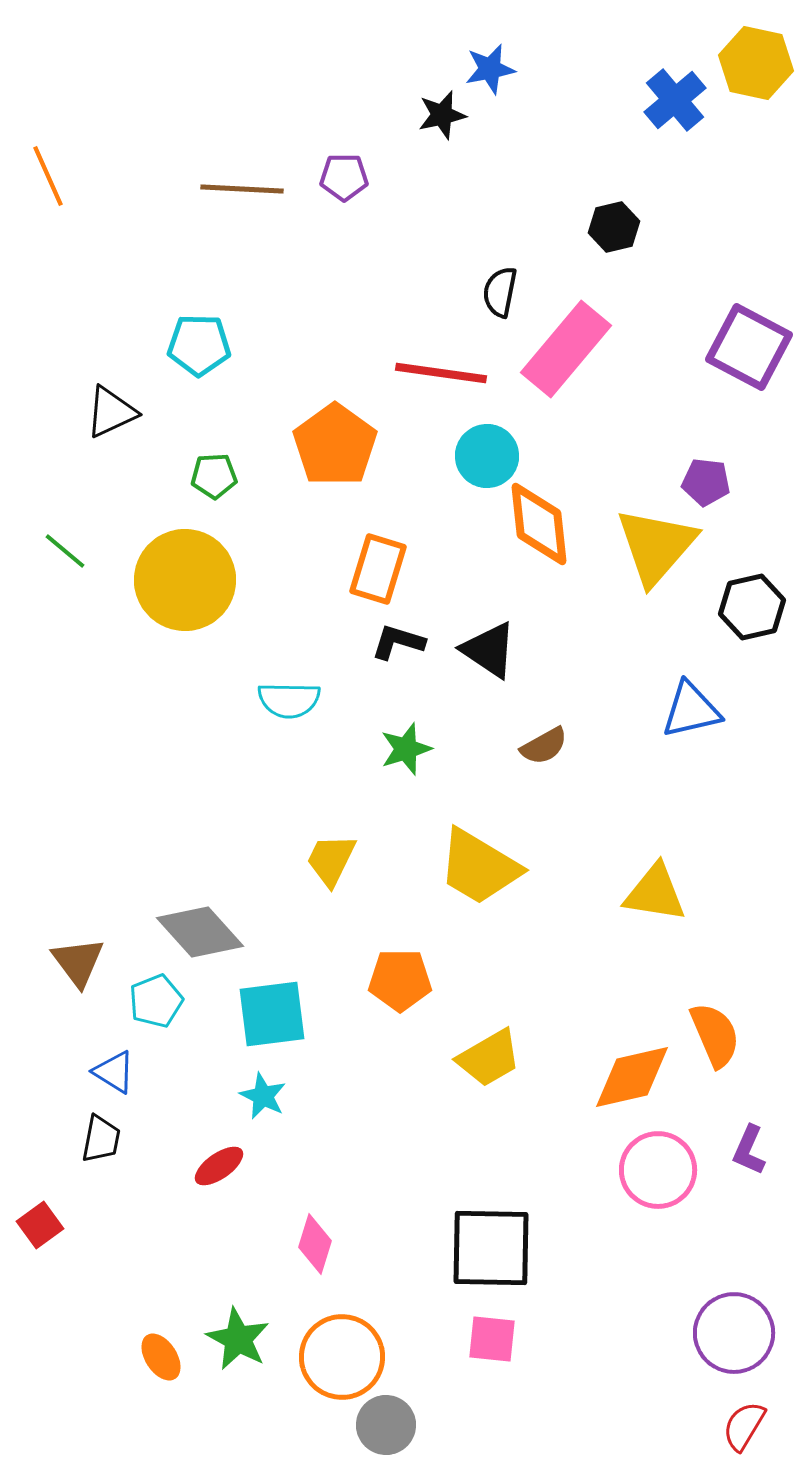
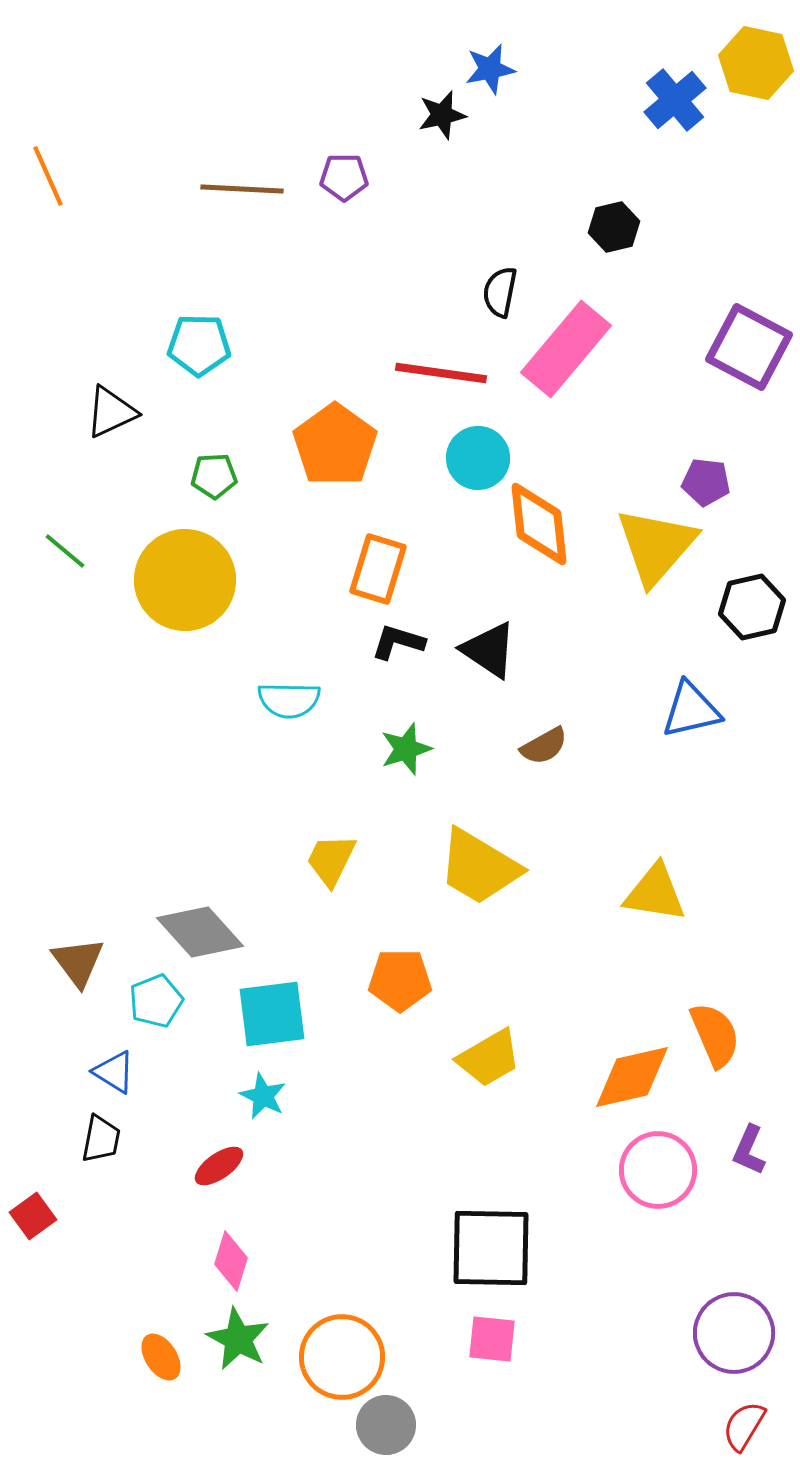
cyan circle at (487, 456): moved 9 px left, 2 px down
red square at (40, 1225): moved 7 px left, 9 px up
pink diamond at (315, 1244): moved 84 px left, 17 px down
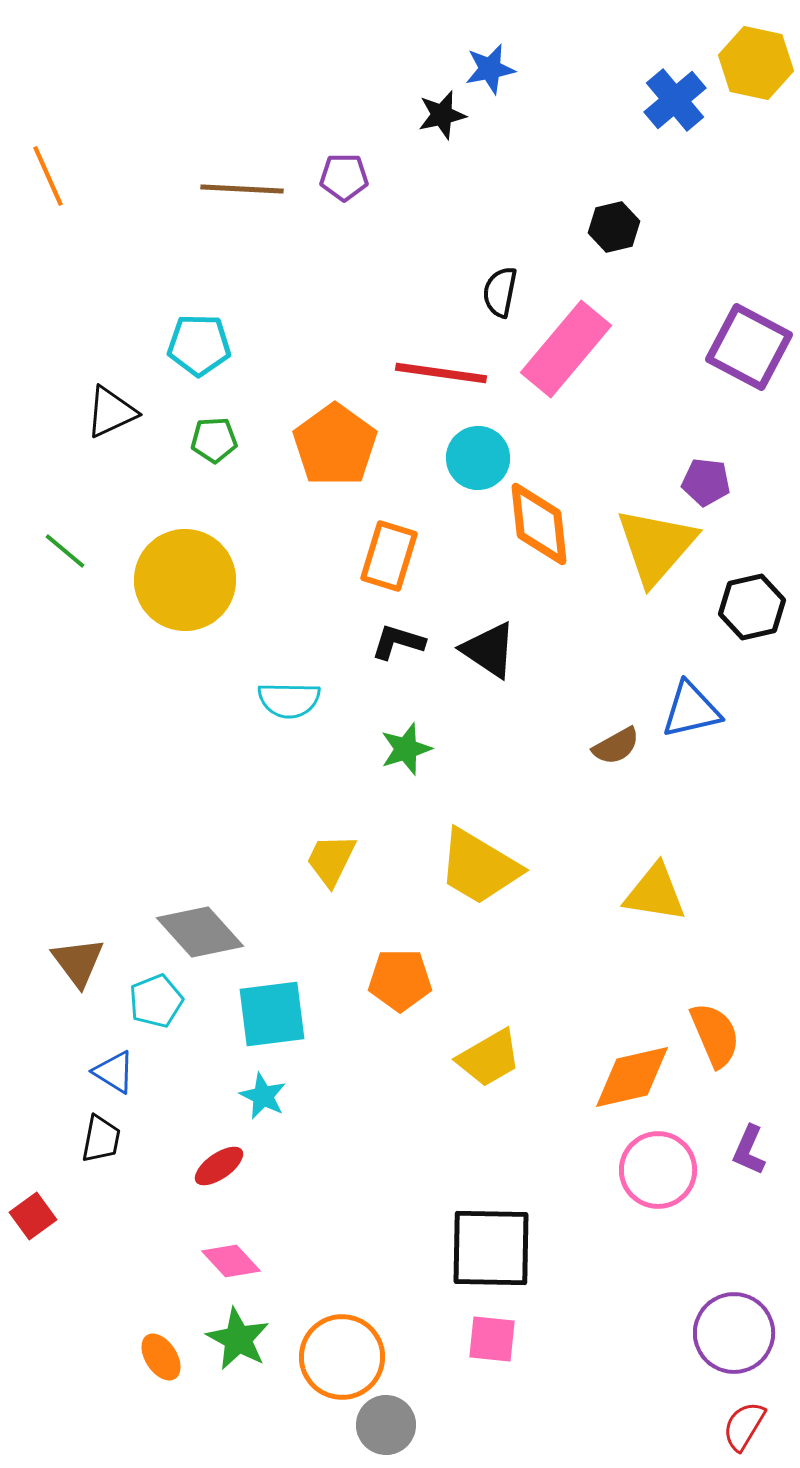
green pentagon at (214, 476): moved 36 px up
orange rectangle at (378, 569): moved 11 px right, 13 px up
brown semicircle at (544, 746): moved 72 px right
pink diamond at (231, 1261): rotated 60 degrees counterclockwise
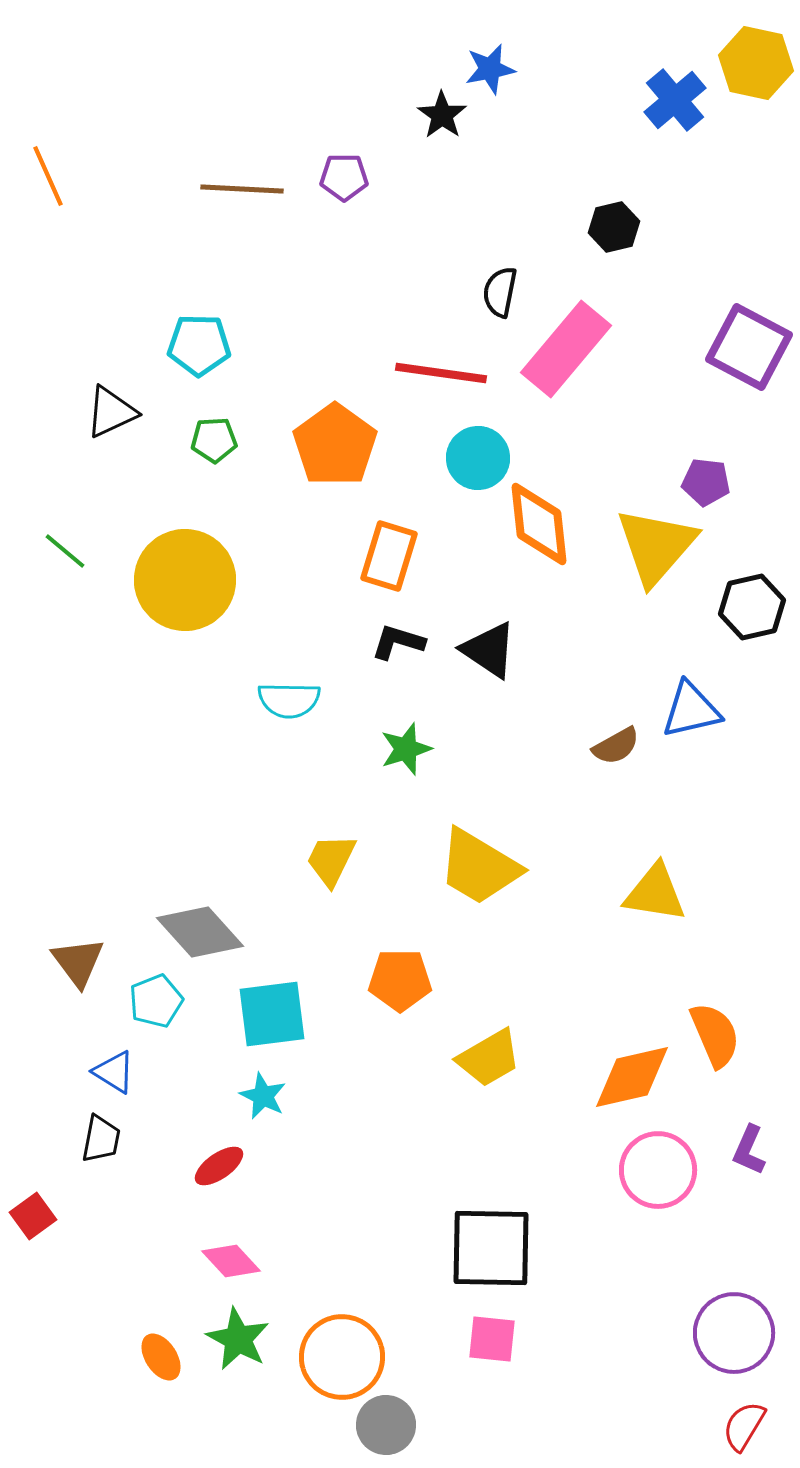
black star at (442, 115): rotated 24 degrees counterclockwise
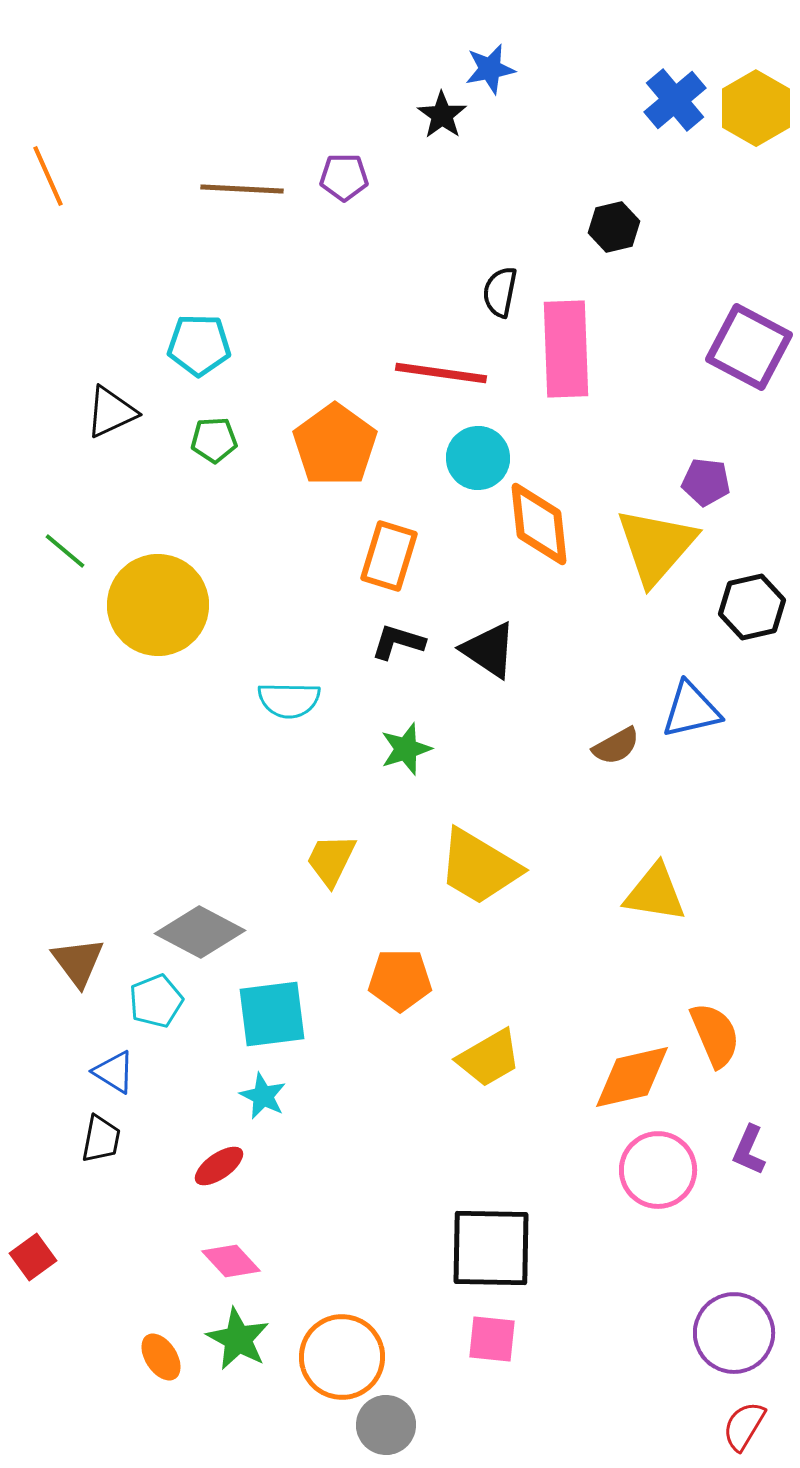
yellow hexagon at (756, 63): moved 45 px down; rotated 18 degrees clockwise
pink rectangle at (566, 349): rotated 42 degrees counterclockwise
yellow circle at (185, 580): moved 27 px left, 25 px down
gray diamond at (200, 932): rotated 20 degrees counterclockwise
red square at (33, 1216): moved 41 px down
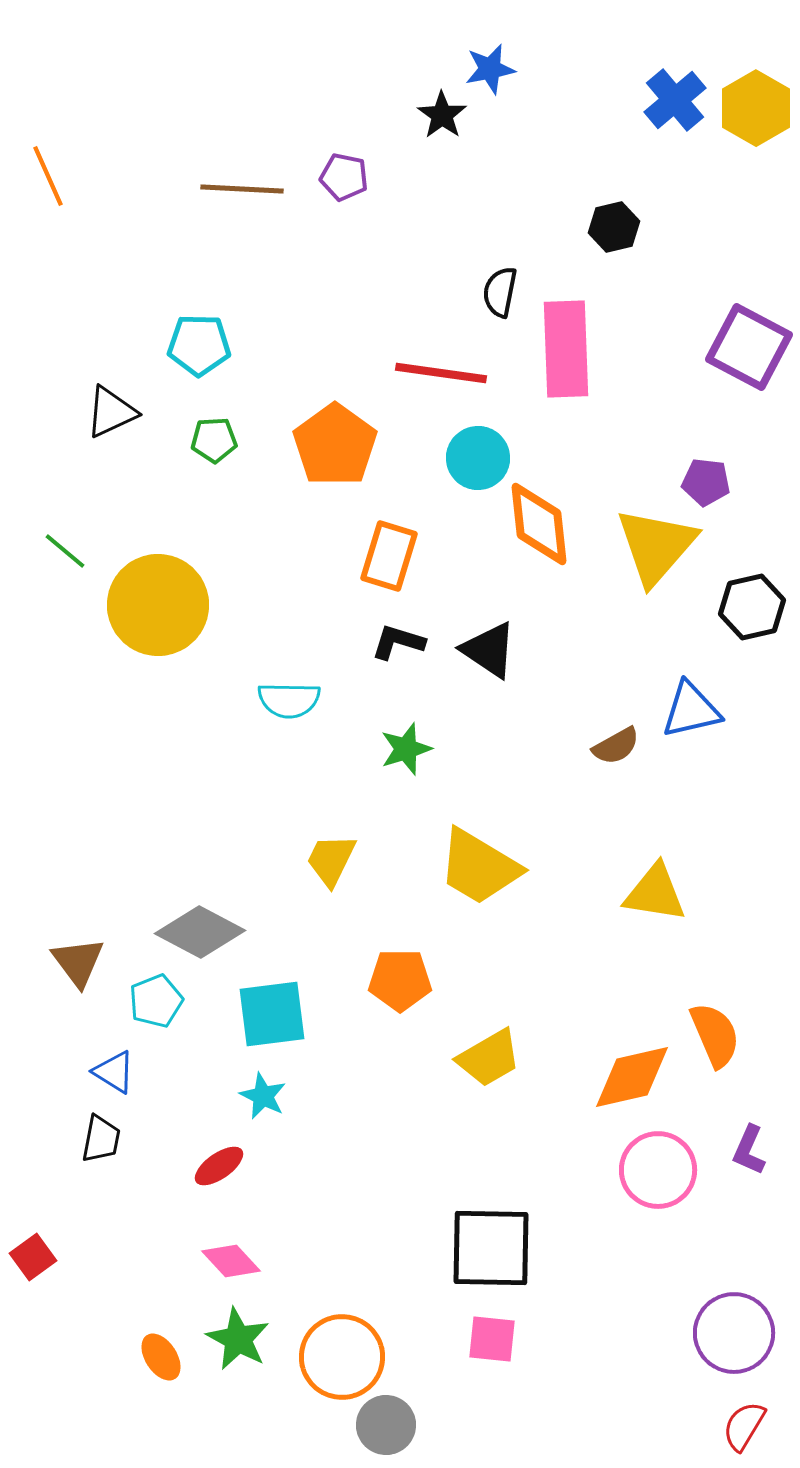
purple pentagon at (344, 177): rotated 12 degrees clockwise
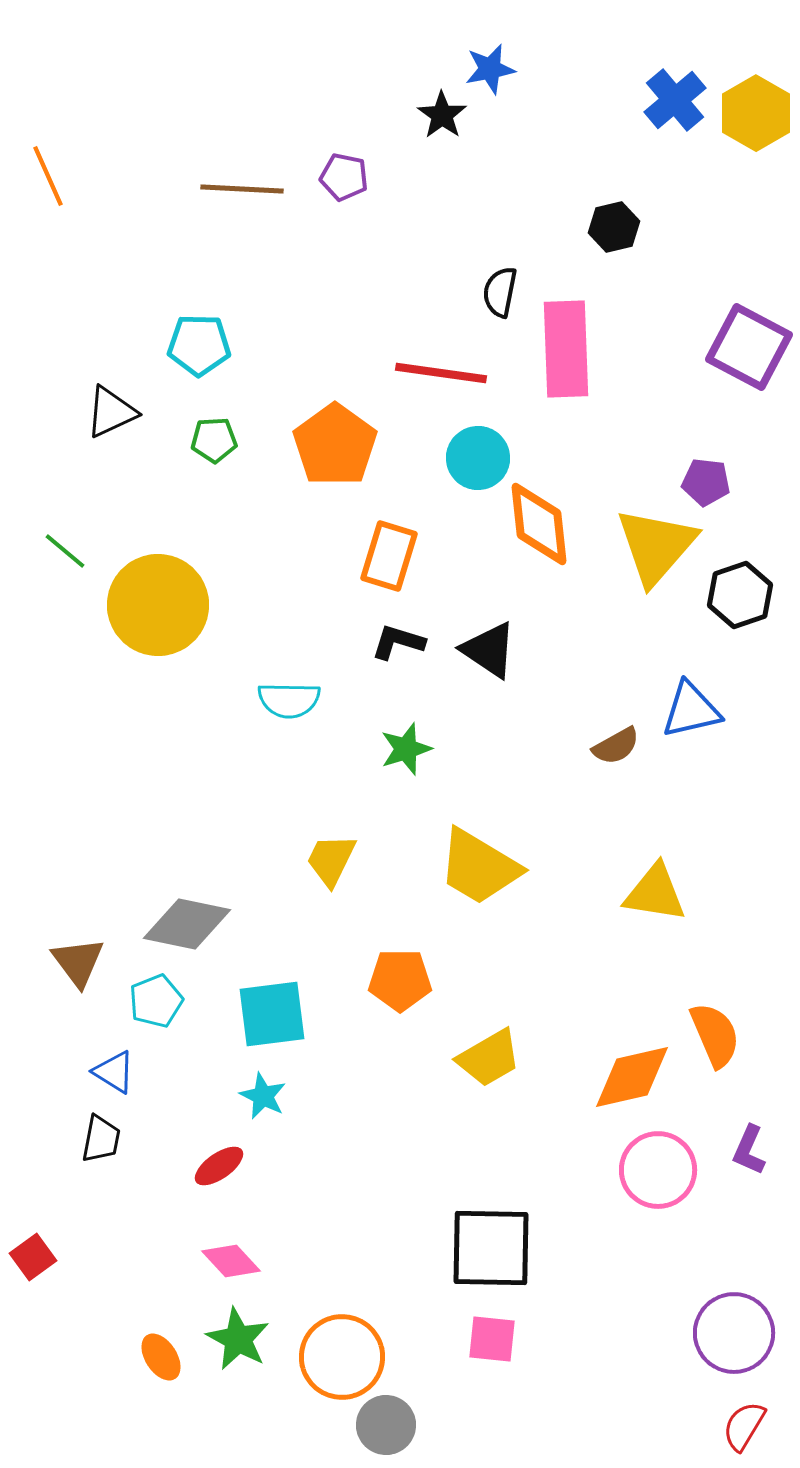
yellow hexagon at (756, 108): moved 5 px down
black hexagon at (752, 607): moved 12 px left, 12 px up; rotated 6 degrees counterclockwise
gray diamond at (200, 932): moved 13 px left, 8 px up; rotated 16 degrees counterclockwise
